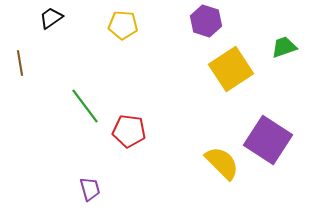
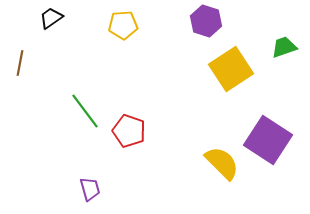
yellow pentagon: rotated 8 degrees counterclockwise
brown line: rotated 20 degrees clockwise
green line: moved 5 px down
red pentagon: rotated 12 degrees clockwise
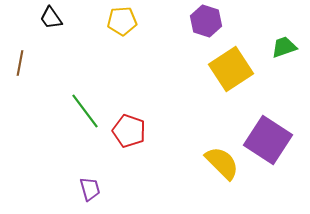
black trapezoid: rotated 90 degrees counterclockwise
yellow pentagon: moved 1 px left, 4 px up
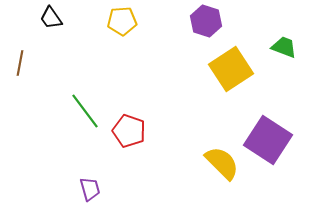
green trapezoid: rotated 40 degrees clockwise
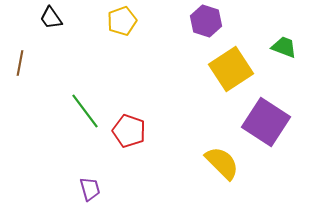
yellow pentagon: rotated 16 degrees counterclockwise
purple square: moved 2 px left, 18 px up
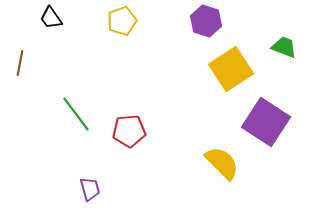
green line: moved 9 px left, 3 px down
red pentagon: rotated 24 degrees counterclockwise
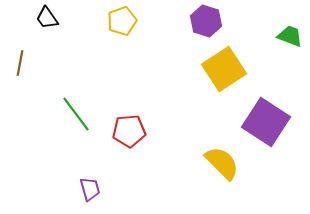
black trapezoid: moved 4 px left
green trapezoid: moved 6 px right, 11 px up
yellow square: moved 7 px left
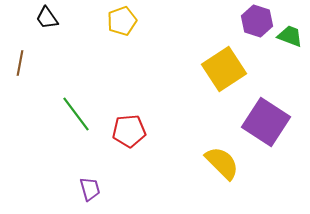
purple hexagon: moved 51 px right
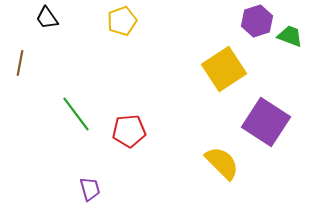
purple hexagon: rotated 24 degrees clockwise
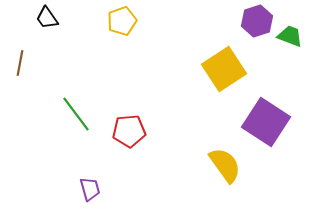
yellow semicircle: moved 3 px right, 2 px down; rotated 9 degrees clockwise
